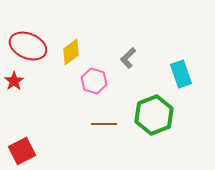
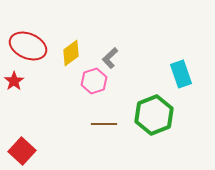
yellow diamond: moved 1 px down
gray L-shape: moved 18 px left
pink hexagon: rotated 25 degrees clockwise
red square: rotated 20 degrees counterclockwise
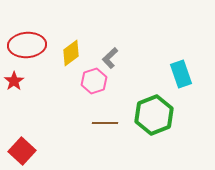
red ellipse: moved 1 px left, 1 px up; rotated 27 degrees counterclockwise
brown line: moved 1 px right, 1 px up
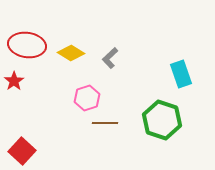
red ellipse: rotated 12 degrees clockwise
yellow diamond: rotated 68 degrees clockwise
pink hexagon: moved 7 px left, 17 px down
green hexagon: moved 8 px right, 5 px down; rotated 21 degrees counterclockwise
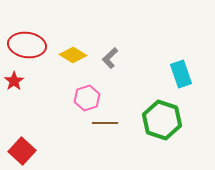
yellow diamond: moved 2 px right, 2 px down
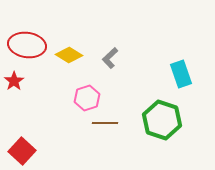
yellow diamond: moved 4 px left
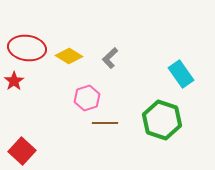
red ellipse: moved 3 px down
yellow diamond: moved 1 px down
cyan rectangle: rotated 16 degrees counterclockwise
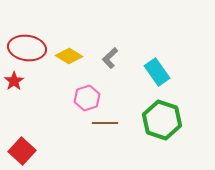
cyan rectangle: moved 24 px left, 2 px up
